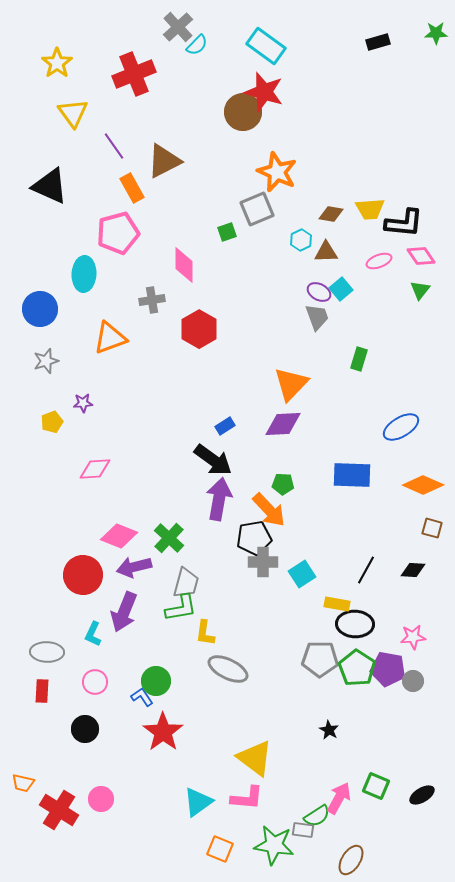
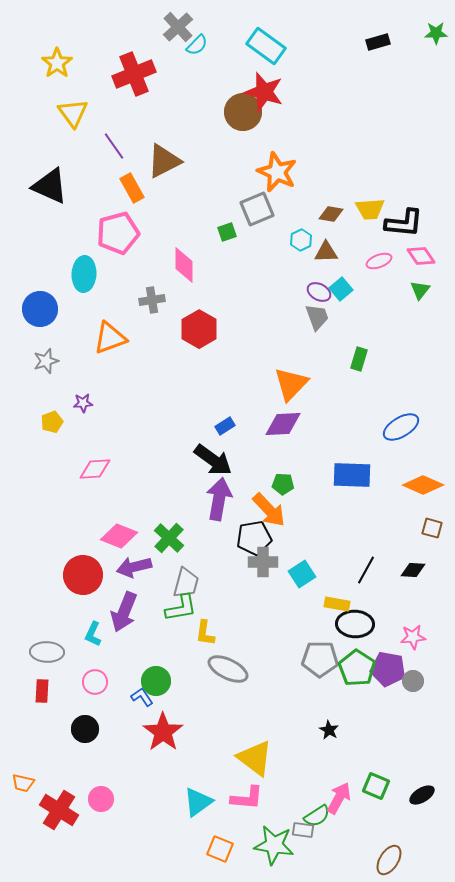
brown ellipse at (351, 860): moved 38 px right
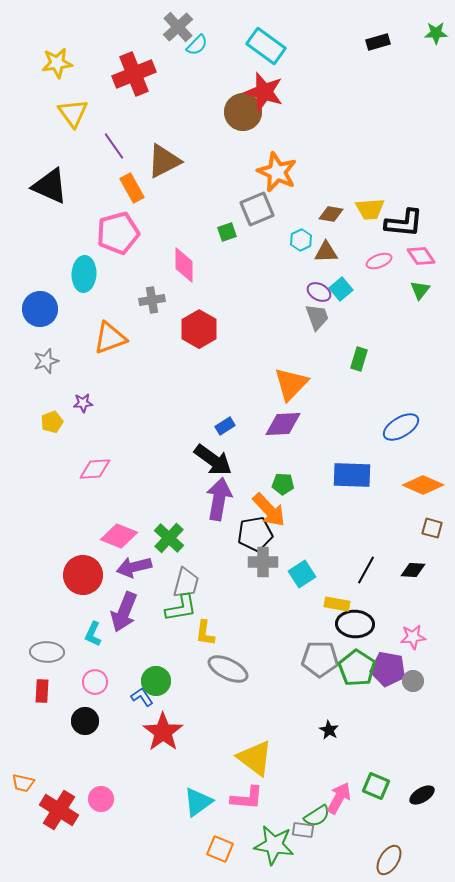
yellow star at (57, 63): rotated 28 degrees clockwise
black pentagon at (254, 538): moved 1 px right, 4 px up
black circle at (85, 729): moved 8 px up
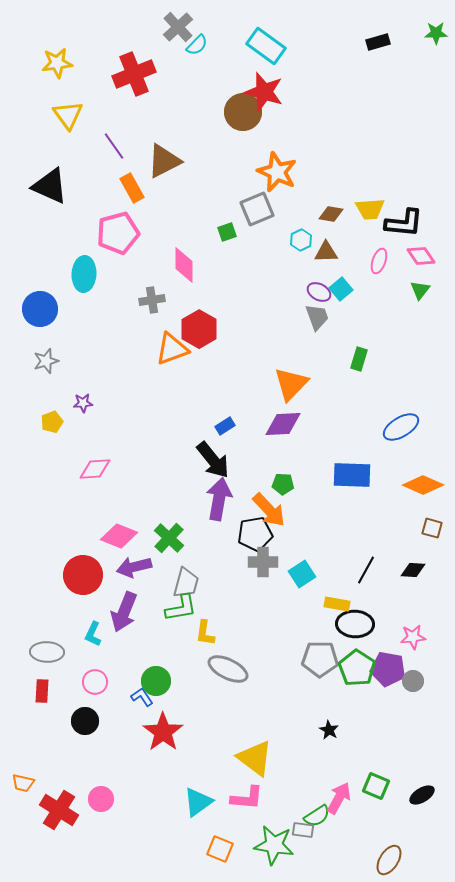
yellow triangle at (73, 113): moved 5 px left, 2 px down
pink ellipse at (379, 261): rotated 50 degrees counterclockwise
orange triangle at (110, 338): moved 62 px right, 11 px down
black arrow at (213, 460): rotated 15 degrees clockwise
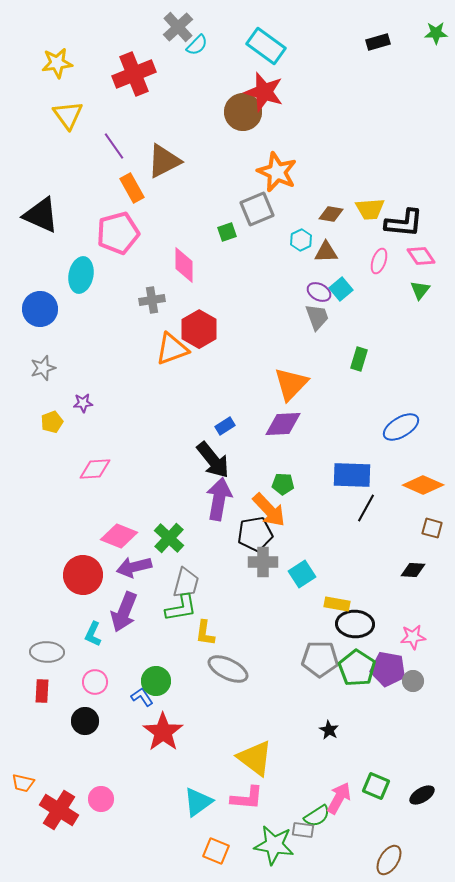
black triangle at (50, 186): moved 9 px left, 29 px down
cyan ellipse at (84, 274): moved 3 px left, 1 px down; rotated 8 degrees clockwise
gray star at (46, 361): moved 3 px left, 7 px down
black line at (366, 570): moved 62 px up
orange square at (220, 849): moved 4 px left, 2 px down
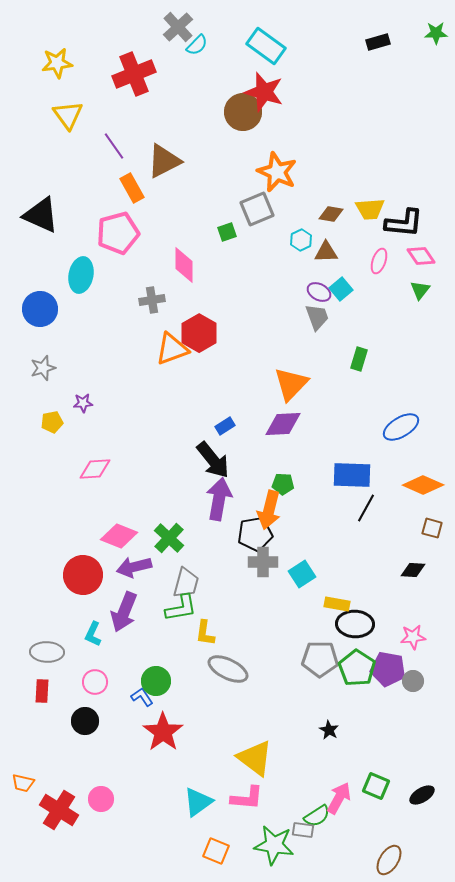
red hexagon at (199, 329): moved 4 px down
yellow pentagon at (52, 422): rotated 10 degrees clockwise
orange arrow at (269, 510): rotated 57 degrees clockwise
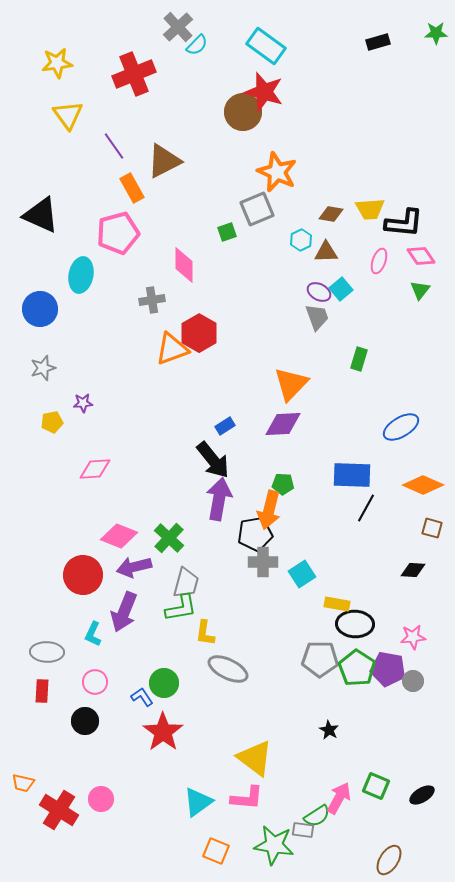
green circle at (156, 681): moved 8 px right, 2 px down
